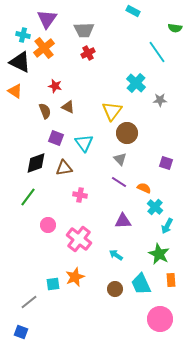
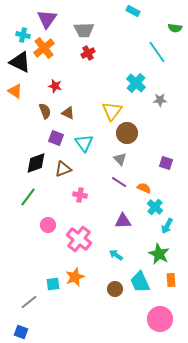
brown triangle at (68, 107): moved 6 px down
brown triangle at (64, 168): moved 1 px left, 1 px down; rotated 12 degrees counterclockwise
cyan trapezoid at (141, 284): moved 1 px left, 2 px up
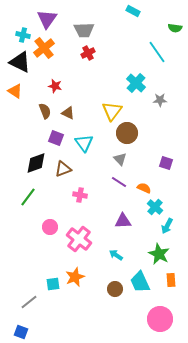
pink circle at (48, 225): moved 2 px right, 2 px down
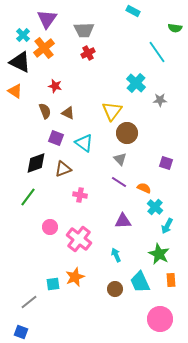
cyan cross at (23, 35): rotated 32 degrees clockwise
cyan triangle at (84, 143): rotated 18 degrees counterclockwise
cyan arrow at (116, 255): rotated 32 degrees clockwise
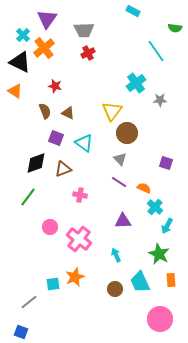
cyan line at (157, 52): moved 1 px left, 1 px up
cyan cross at (136, 83): rotated 12 degrees clockwise
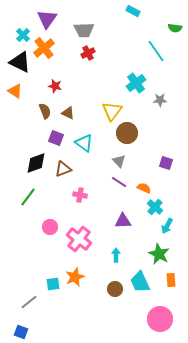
gray triangle at (120, 159): moved 1 px left, 2 px down
cyan arrow at (116, 255): rotated 24 degrees clockwise
